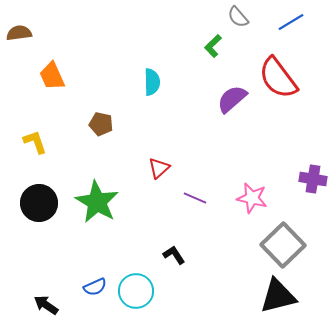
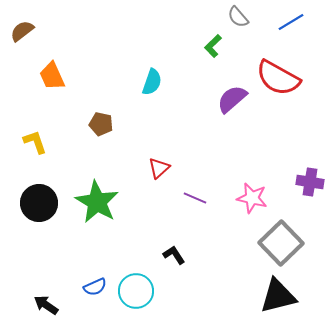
brown semicircle: moved 3 px right, 2 px up; rotated 30 degrees counterclockwise
red semicircle: rotated 24 degrees counterclockwise
cyan semicircle: rotated 20 degrees clockwise
purple cross: moved 3 px left, 3 px down
gray square: moved 2 px left, 2 px up
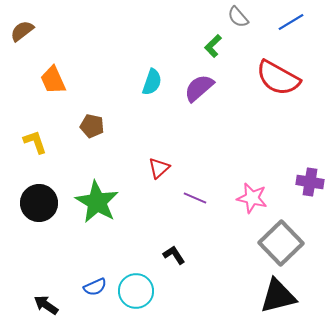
orange trapezoid: moved 1 px right, 4 px down
purple semicircle: moved 33 px left, 11 px up
brown pentagon: moved 9 px left, 2 px down
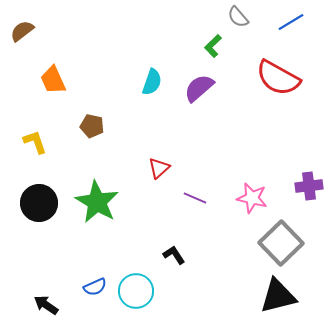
purple cross: moved 1 px left, 4 px down; rotated 16 degrees counterclockwise
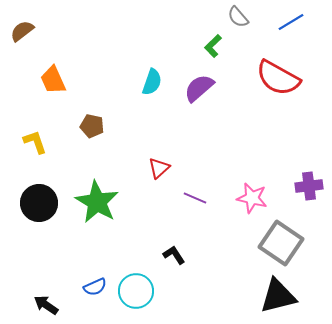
gray square: rotated 12 degrees counterclockwise
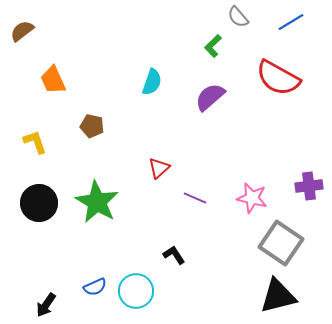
purple semicircle: moved 11 px right, 9 px down
black arrow: rotated 90 degrees counterclockwise
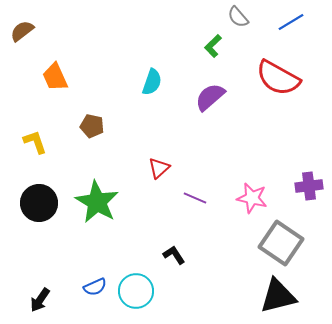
orange trapezoid: moved 2 px right, 3 px up
black arrow: moved 6 px left, 5 px up
